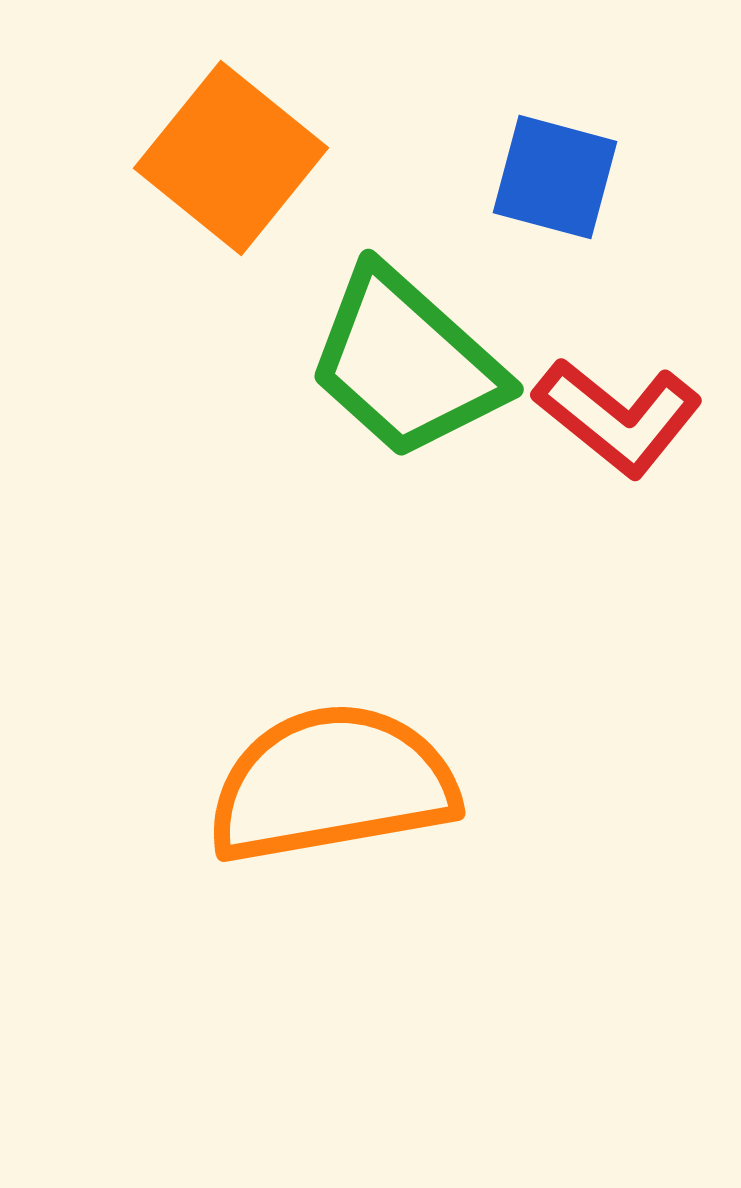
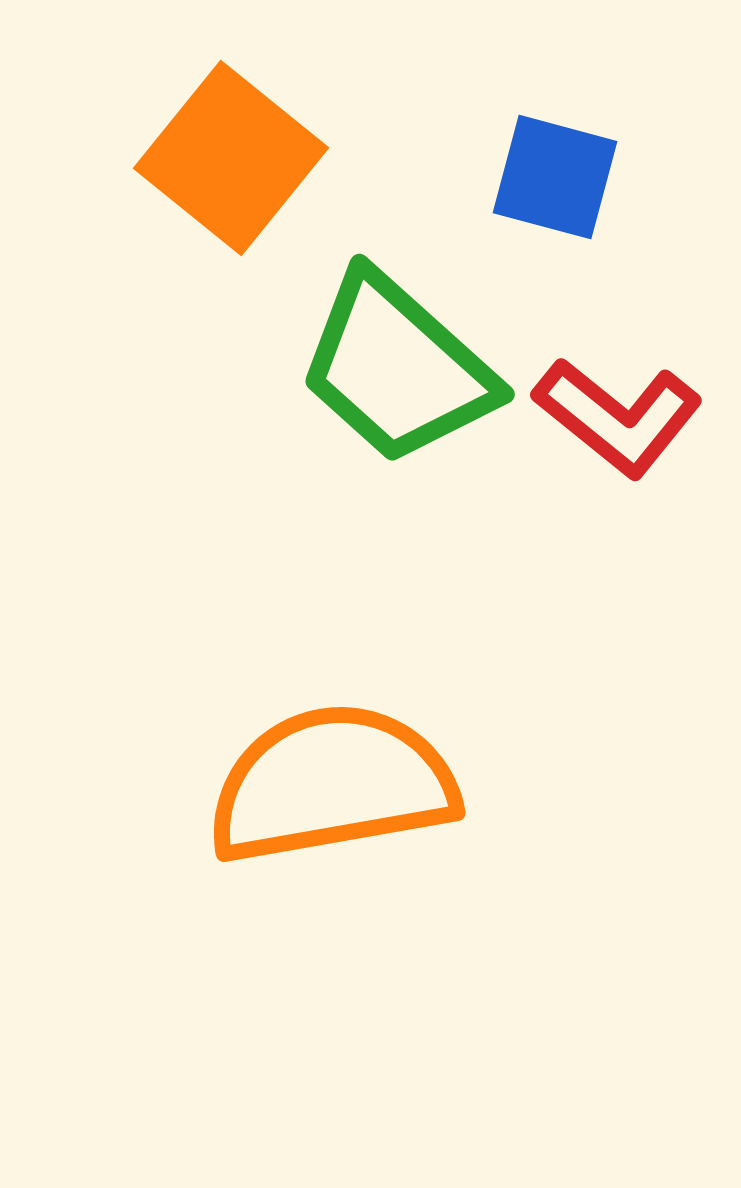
green trapezoid: moved 9 px left, 5 px down
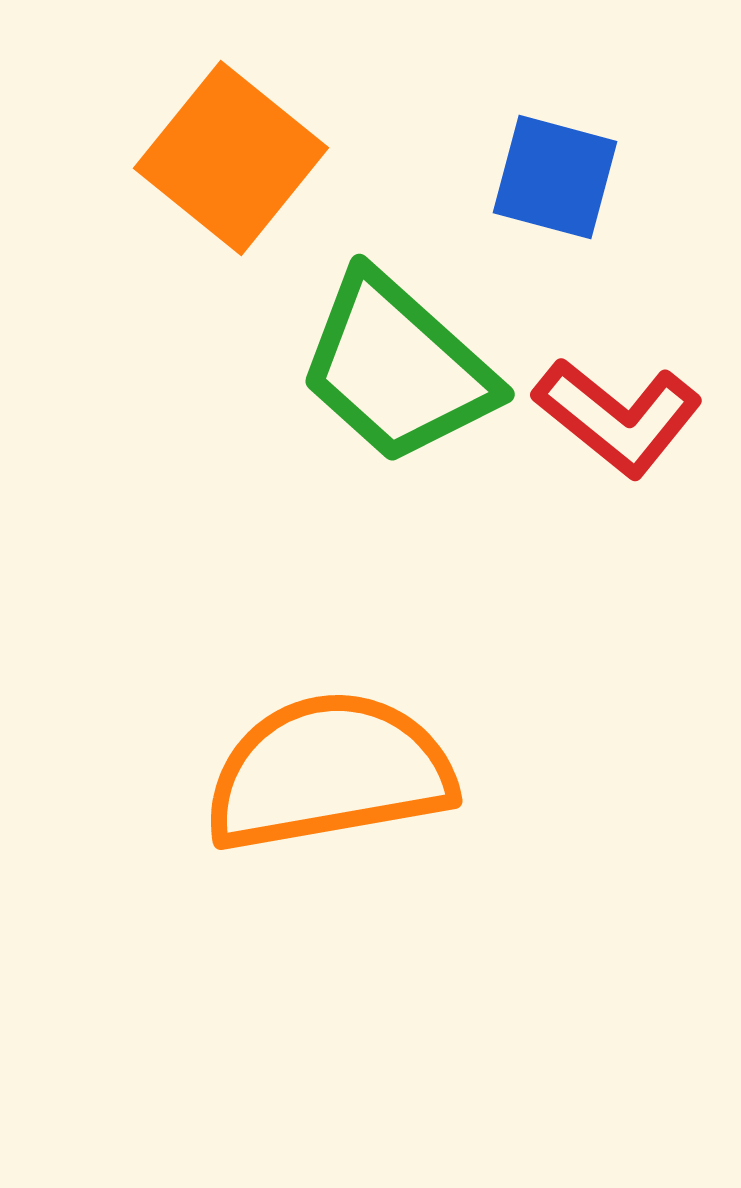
orange semicircle: moved 3 px left, 12 px up
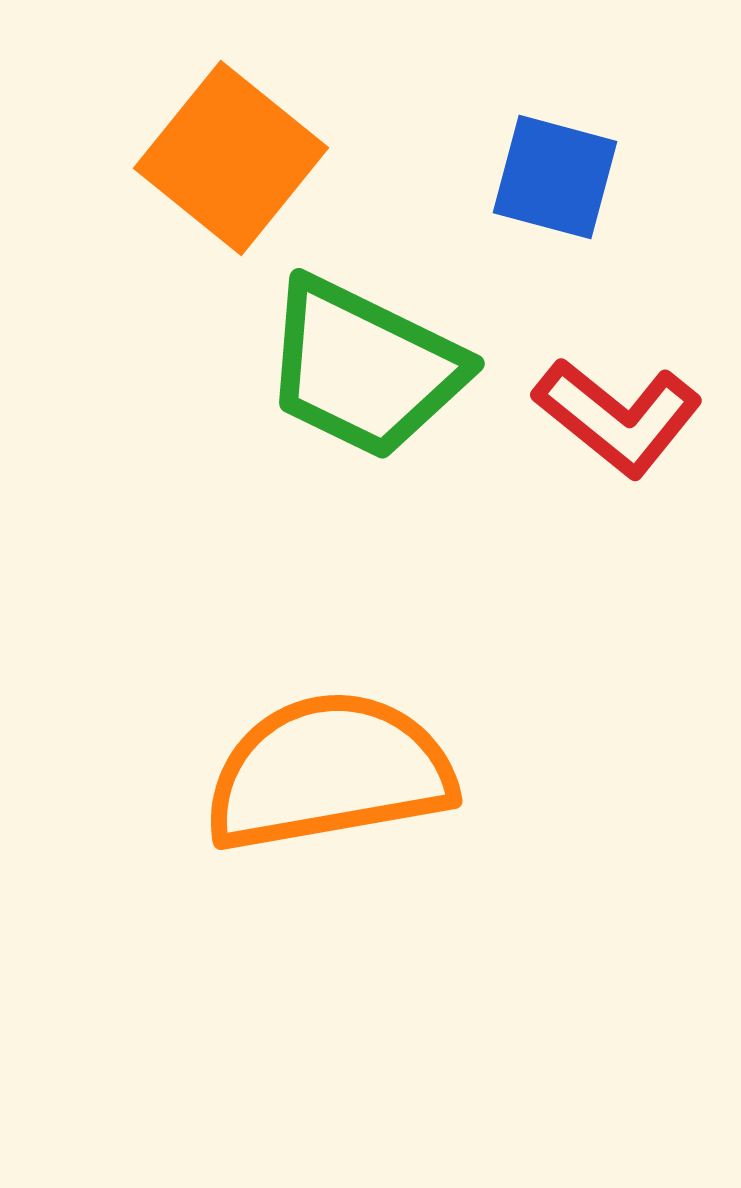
green trapezoid: moved 33 px left; rotated 16 degrees counterclockwise
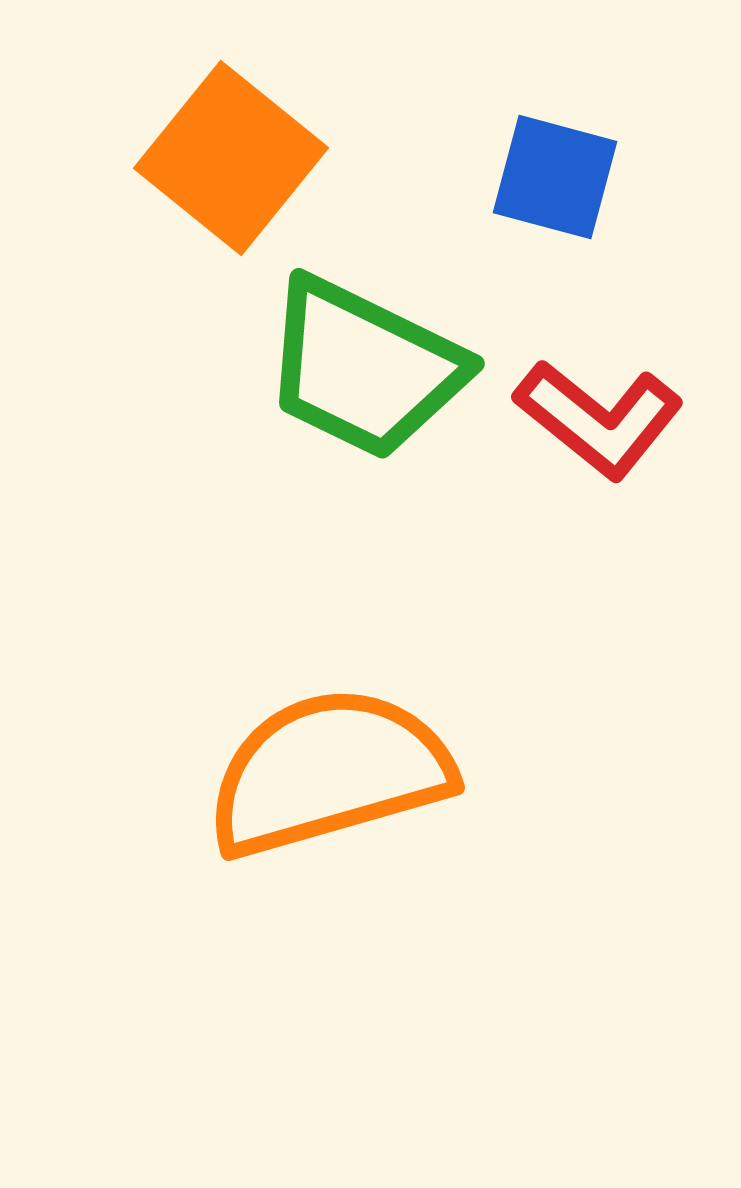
red L-shape: moved 19 px left, 2 px down
orange semicircle: rotated 6 degrees counterclockwise
